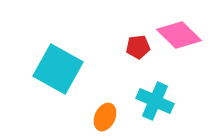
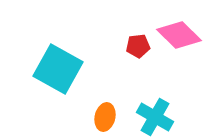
red pentagon: moved 1 px up
cyan cross: moved 16 px down; rotated 6 degrees clockwise
orange ellipse: rotated 12 degrees counterclockwise
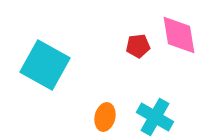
pink diamond: rotated 36 degrees clockwise
cyan square: moved 13 px left, 4 px up
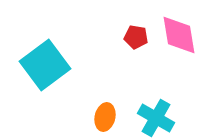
red pentagon: moved 2 px left, 9 px up; rotated 15 degrees clockwise
cyan square: rotated 24 degrees clockwise
cyan cross: moved 1 px right, 1 px down
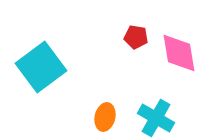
pink diamond: moved 18 px down
cyan square: moved 4 px left, 2 px down
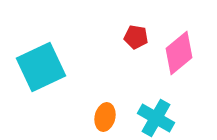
pink diamond: rotated 60 degrees clockwise
cyan square: rotated 12 degrees clockwise
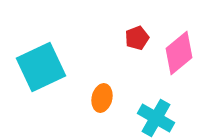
red pentagon: moved 1 px right, 1 px down; rotated 30 degrees counterclockwise
orange ellipse: moved 3 px left, 19 px up
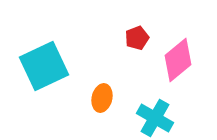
pink diamond: moved 1 px left, 7 px down
cyan square: moved 3 px right, 1 px up
cyan cross: moved 1 px left
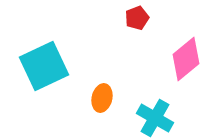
red pentagon: moved 20 px up
pink diamond: moved 8 px right, 1 px up
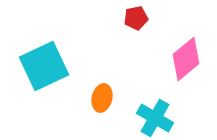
red pentagon: moved 1 px left; rotated 10 degrees clockwise
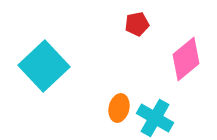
red pentagon: moved 1 px right, 6 px down
cyan square: rotated 18 degrees counterclockwise
orange ellipse: moved 17 px right, 10 px down
